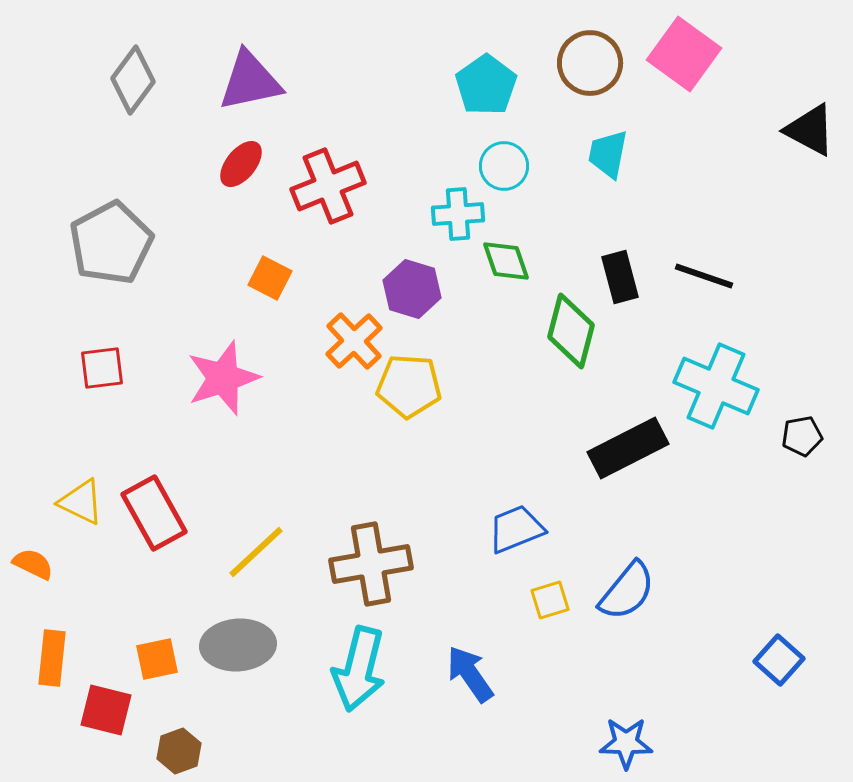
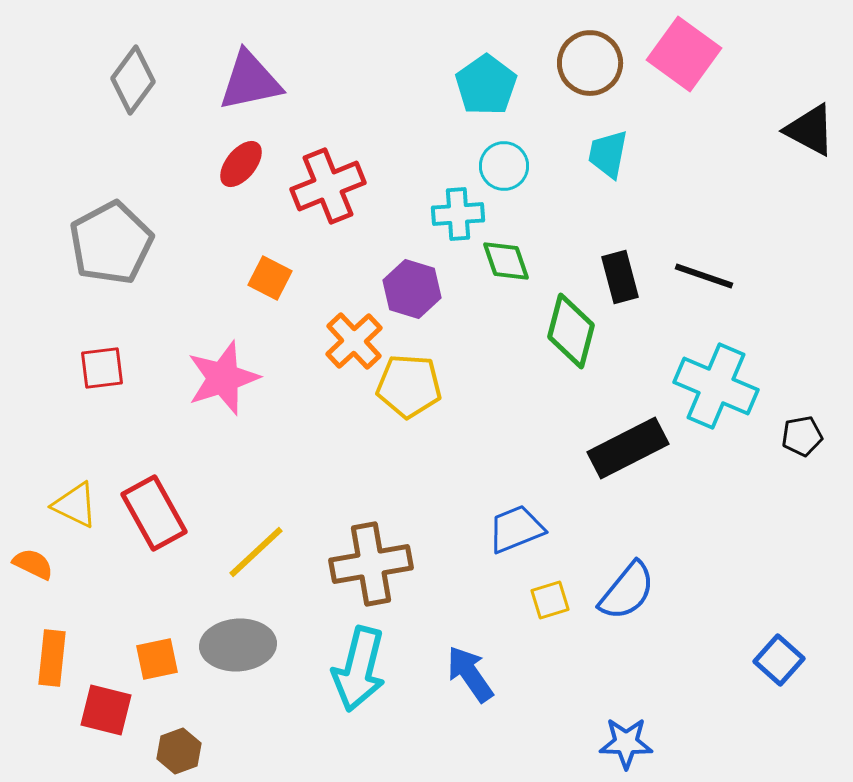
yellow triangle at (81, 502): moved 6 px left, 3 px down
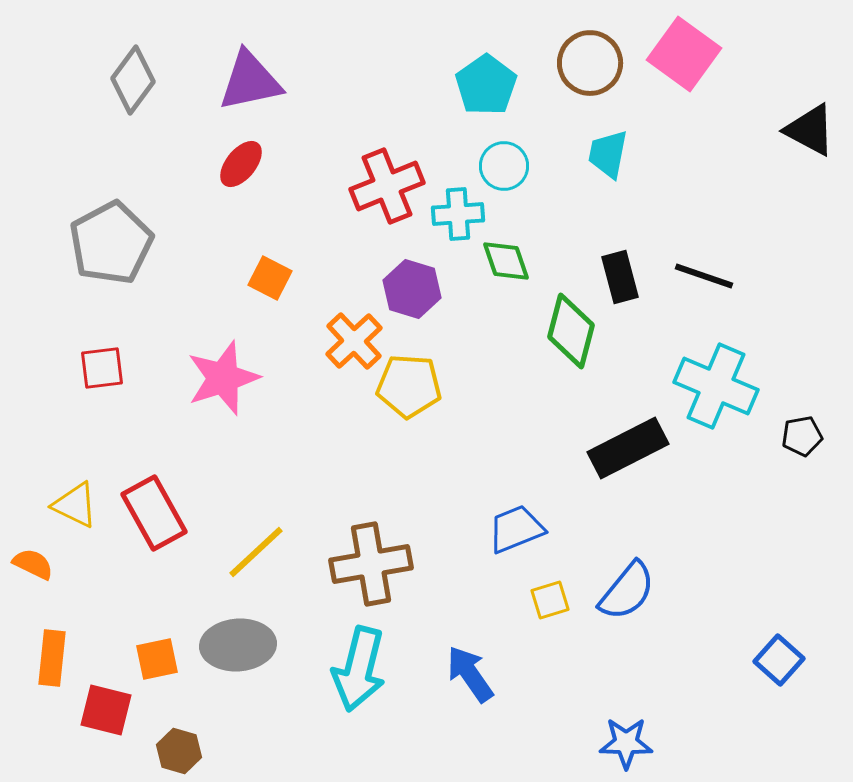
red cross at (328, 186): moved 59 px right
brown hexagon at (179, 751): rotated 24 degrees counterclockwise
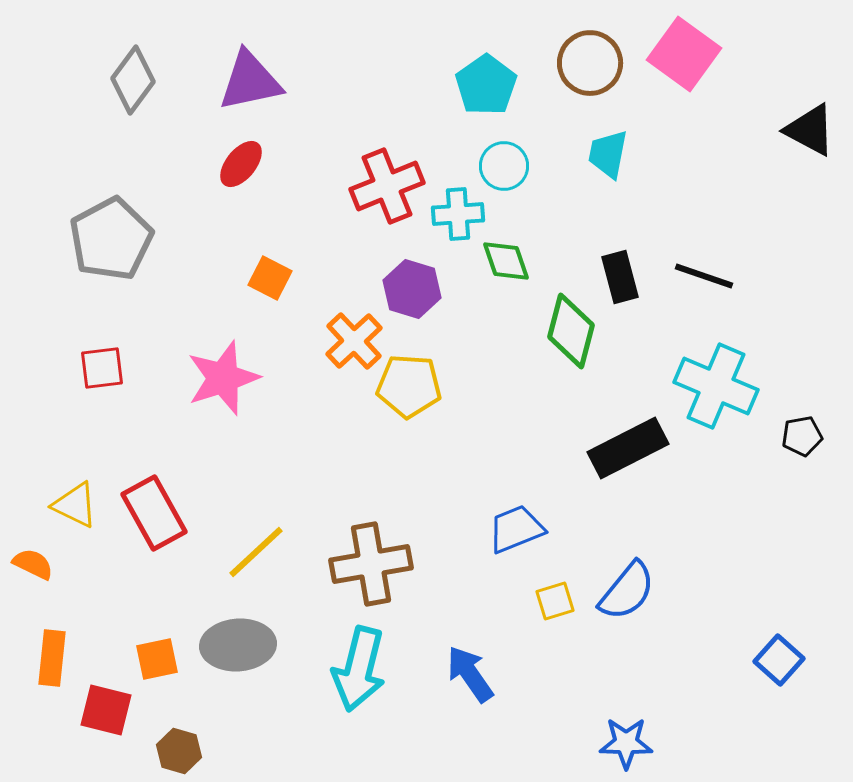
gray pentagon at (111, 243): moved 4 px up
yellow square at (550, 600): moved 5 px right, 1 px down
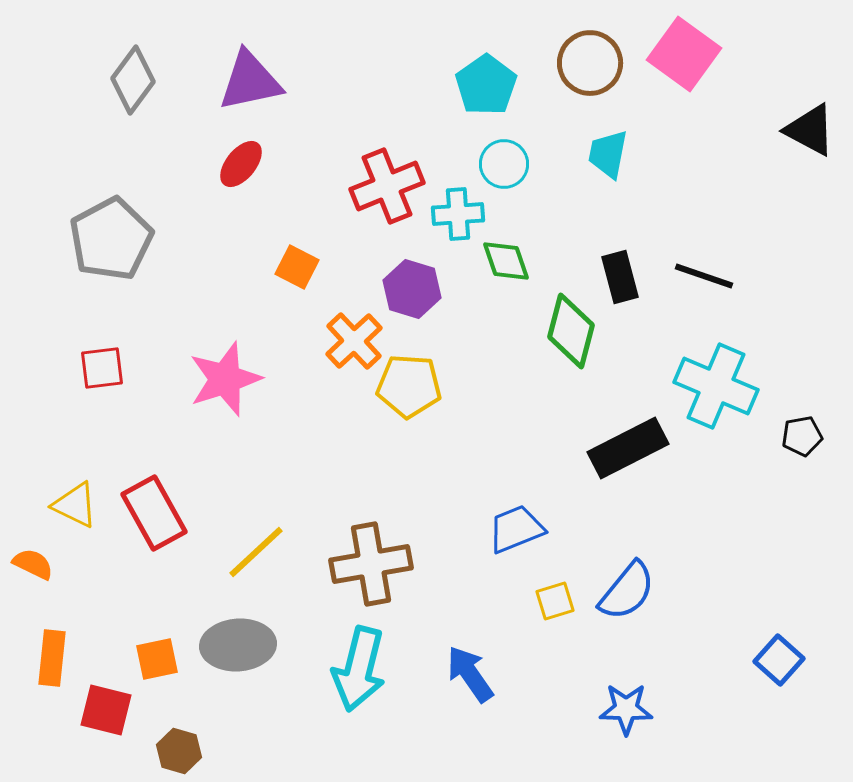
cyan circle at (504, 166): moved 2 px up
orange square at (270, 278): moved 27 px right, 11 px up
pink star at (223, 378): moved 2 px right, 1 px down
blue star at (626, 743): moved 34 px up
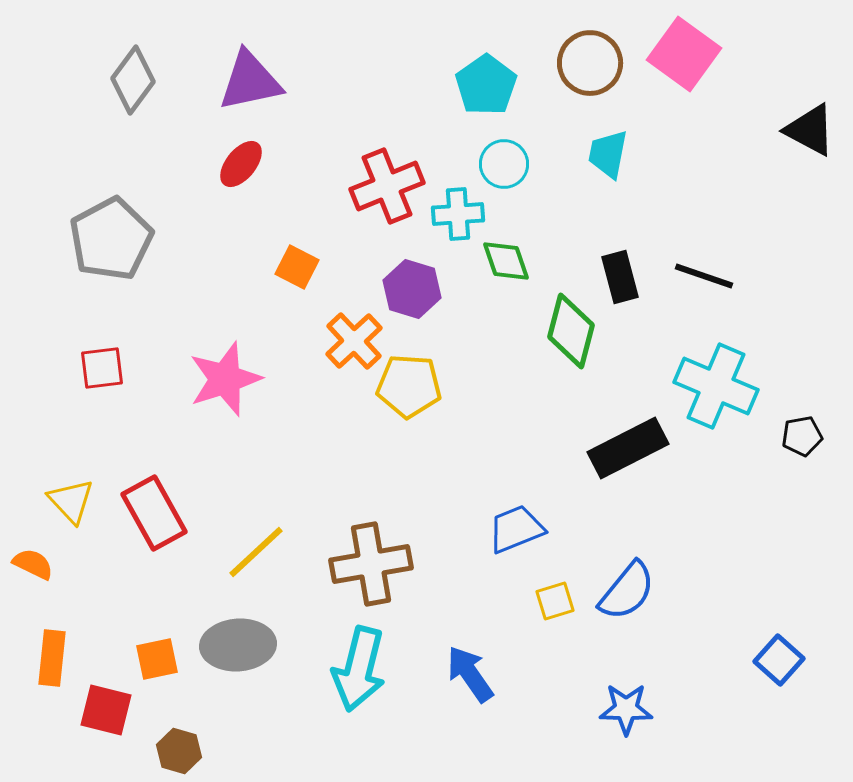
yellow triangle at (75, 505): moved 4 px left, 4 px up; rotated 21 degrees clockwise
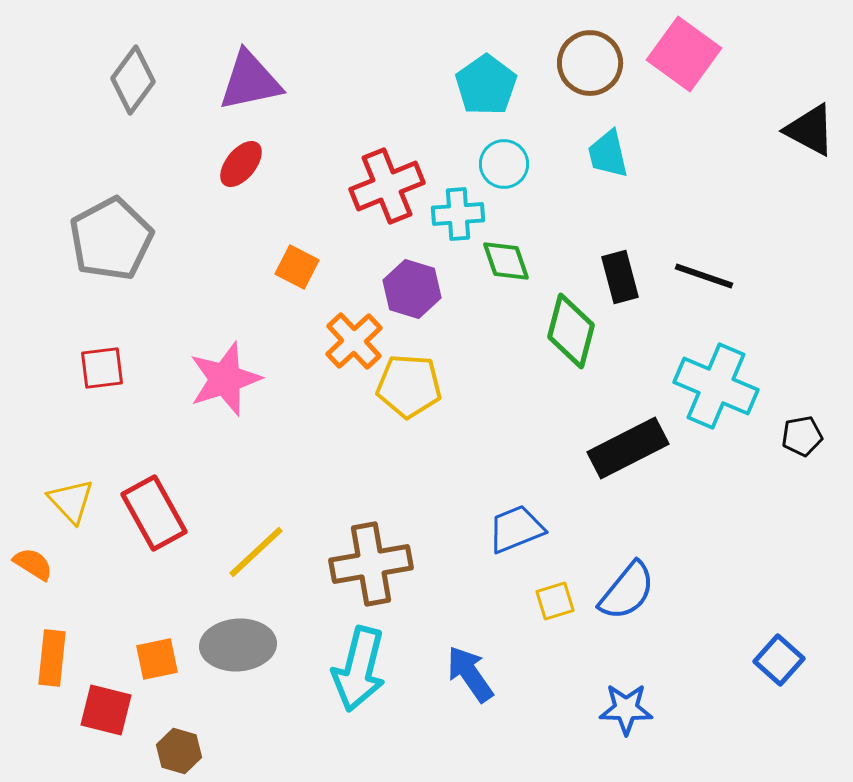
cyan trapezoid at (608, 154): rotated 24 degrees counterclockwise
orange semicircle at (33, 564): rotated 6 degrees clockwise
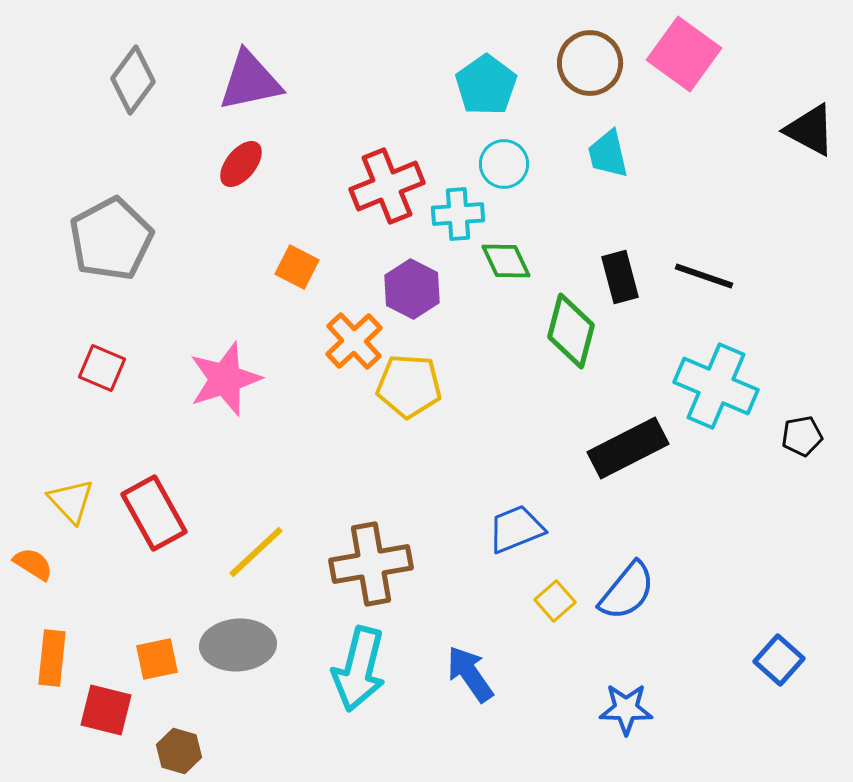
green diamond at (506, 261): rotated 6 degrees counterclockwise
purple hexagon at (412, 289): rotated 10 degrees clockwise
red square at (102, 368): rotated 30 degrees clockwise
yellow square at (555, 601): rotated 24 degrees counterclockwise
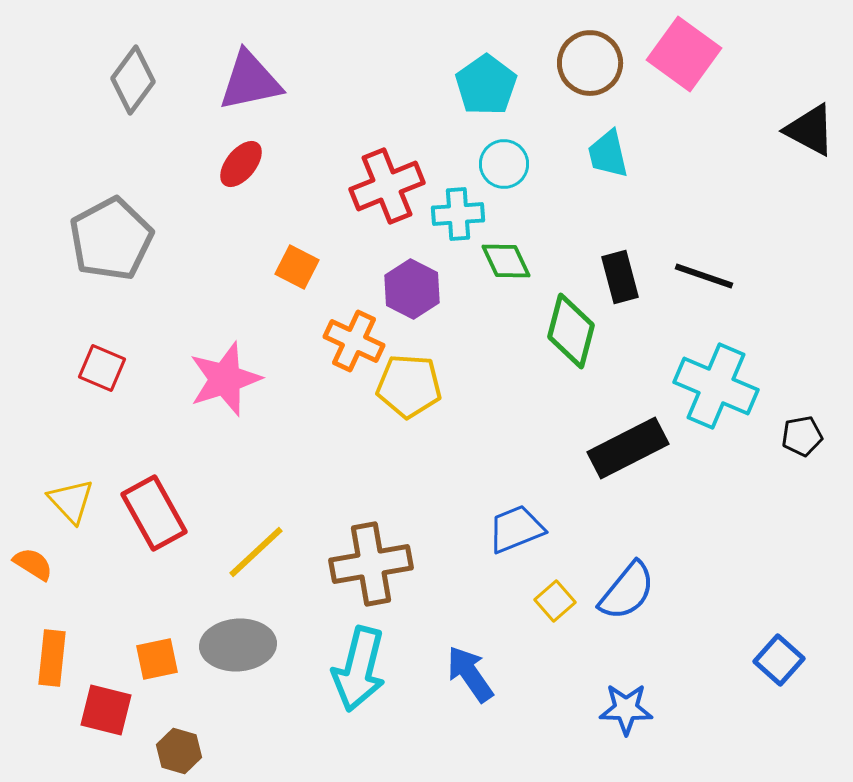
orange cross at (354, 341): rotated 22 degrees counterclockwise
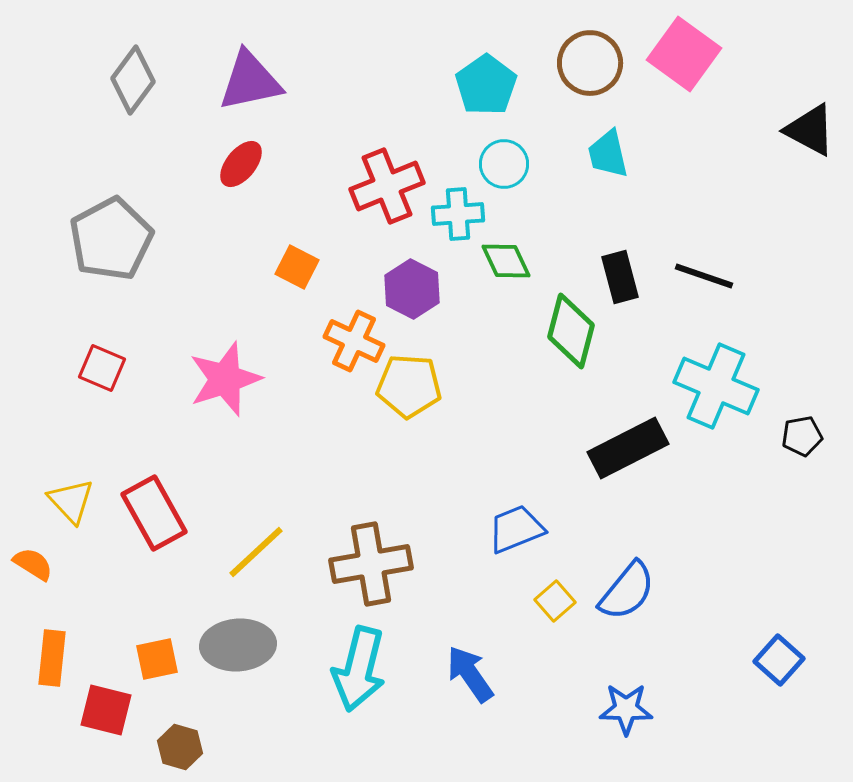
brown hexagon at (179, 751): moved 1 px right, 4 px up
